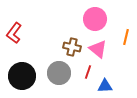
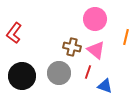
pink triangle: moved 2 px left, 1 px down
blue triangle: rotated 21 degrees clockwise
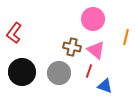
pink circle: moved 2 px left
red line: moved 1 px right, 1 px up
black circle: moved 4 px up
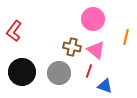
red L-shape: moved 2 px up
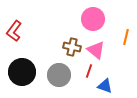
gray circle: moved 2 px down
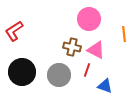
pink circle: moved 4 px left
red L-shape: rotated 20 degrees clockwise
orange line: moved 2 px left, 3 px up; rotated 21 degrees counterclockwise
pink triangle: rotated 12 degrees counterclockwise
red line: moved 2 px left, 1 px up
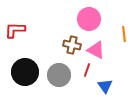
red L-shape: moved 1 px right, 1 px up; rotated 35 degrees clockwise
brown cross: moved 2 px up
black circle: moved 3 px right
blue triangle: rotated 35 degrees clockwise
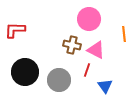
gray circle: moved 5 px down
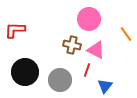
orange line: moved 2 px right; rotated 28 degrees counterclockwise
gray circle: moved 1 px right
blue triangle: rotated 14 degrees clockwise
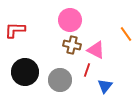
pink circle: moved 19 px left, 1 px down
